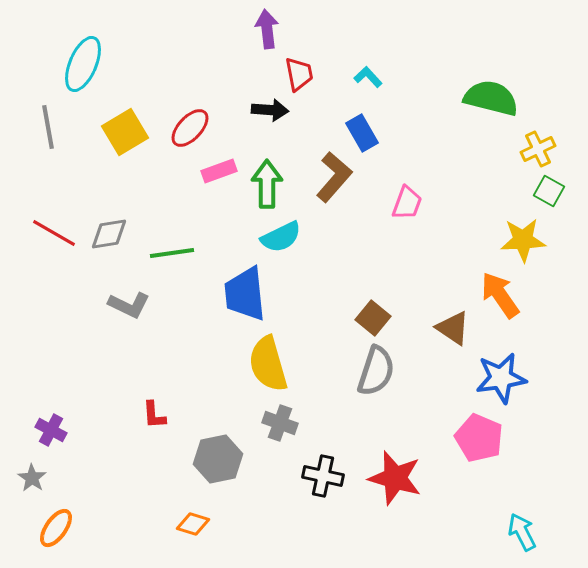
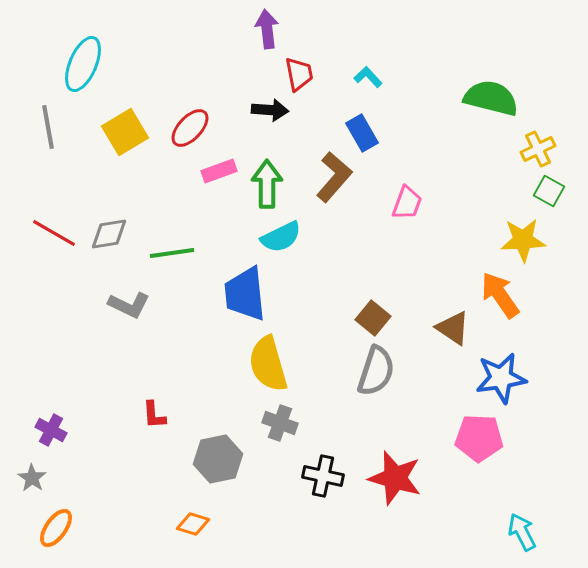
pink pentagon: rotated 21 degrees counterclockwise
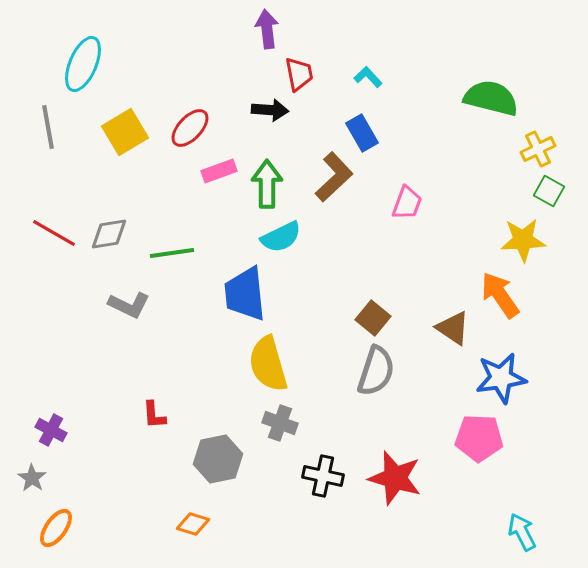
brown L-shape: rotated 6 degrees clockwise
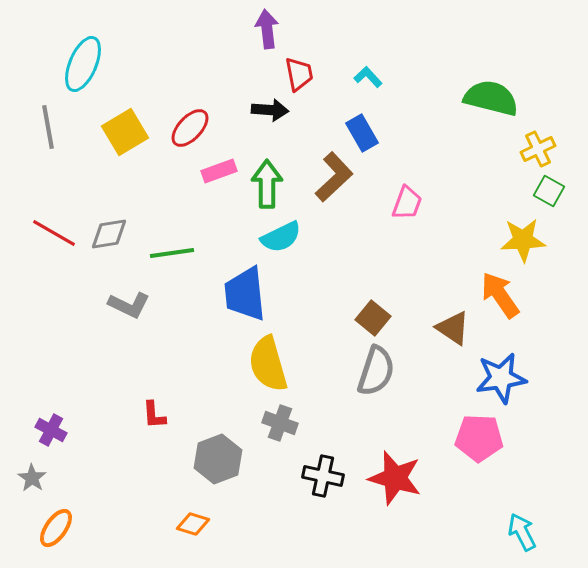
gray hexagon: rotated 9 degrees counterclockwise
